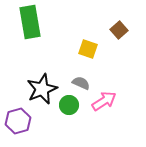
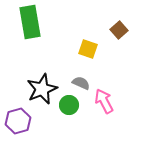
pink arrow: rotated 85 degrees counterclockwise
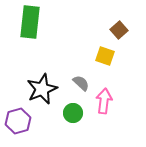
green rectangle: rotated 16 degrees clockwise
yellow square: moved 17 px right, 7 px down
gray semicircle: rotated 18 degrees clockwise
pink arrow: rotated 35 degrees clockwise
green circle: moved 4 px right, 8 px down
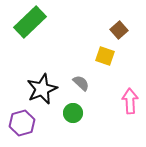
green rectangle: rotated 40 degrees clockwise
pink arrow: moved 26 px right; rotated 10 degrees counterclockwise
purple hexagon: moved 4 px right, 2 px down
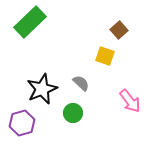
pink arrow: rotated 145 degrees clockwise
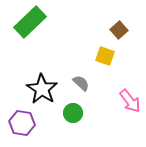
black star: rotated 16 degrees counterclockwise
purple hexagon: rotated 25 degrees clockwise
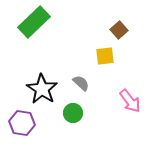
green rectangle: moved 4 px right
yellow square: rotated 24 degrees counterclockwise
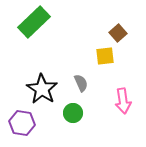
brown square: moved 1 px left, 3 px down
gray semicircle: rotated 24 degrees clockwise
pink arrow: moved 7 px left; rotated 30 degrees clockwise
